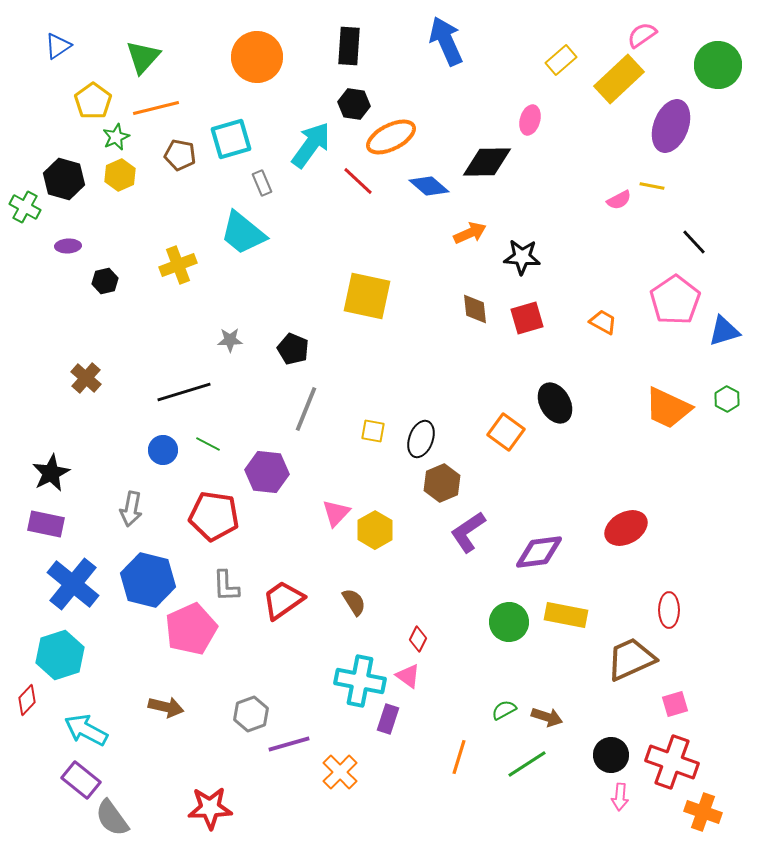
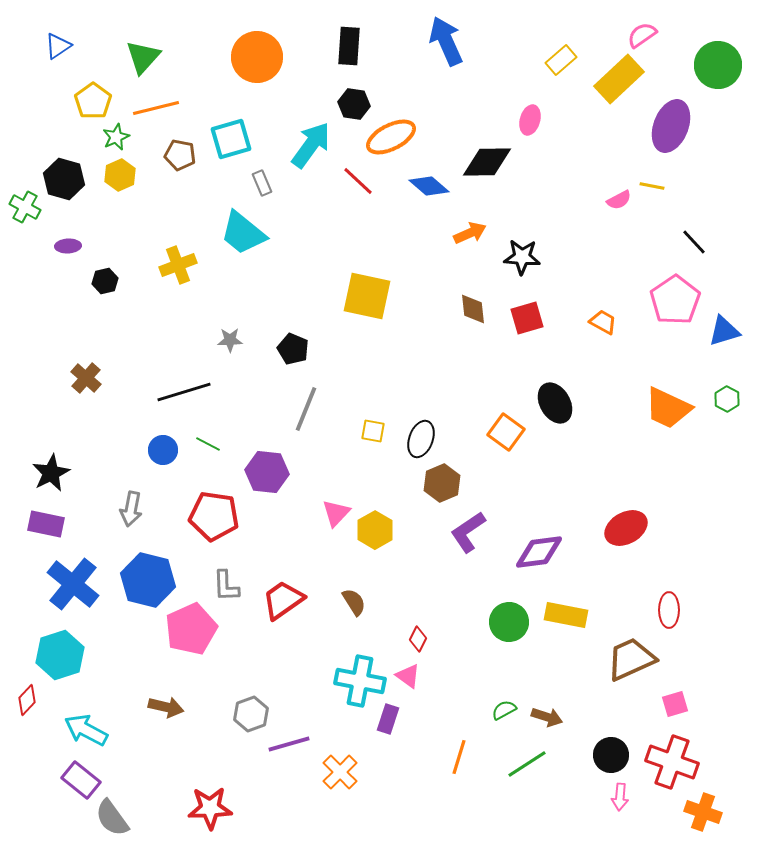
brown diamond at (475, 309): moved 2 px left
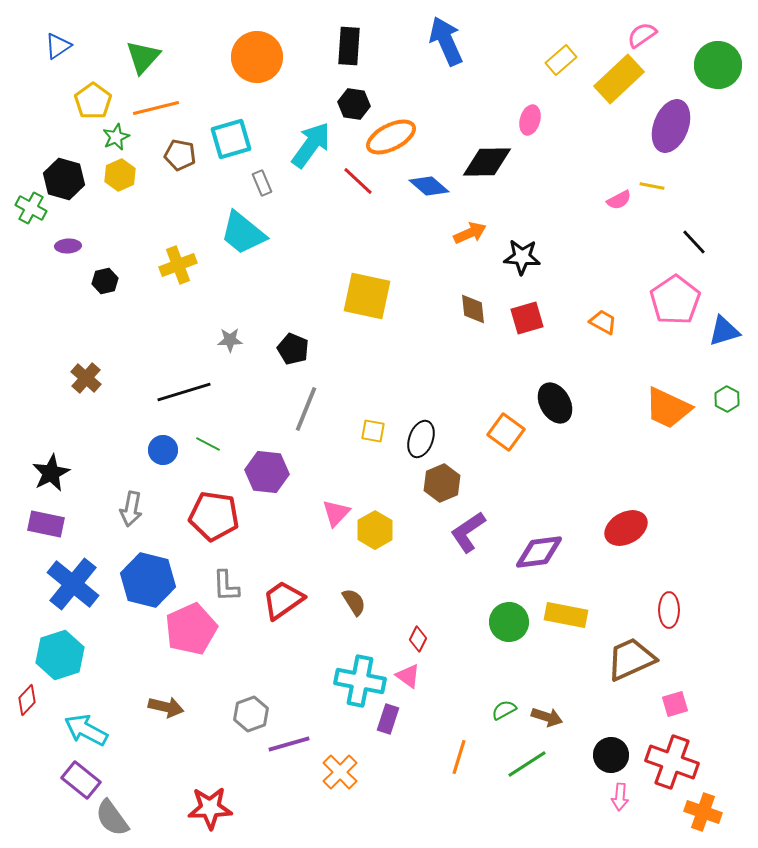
green cross at (25, 207): moved 6 px right, 1 px down
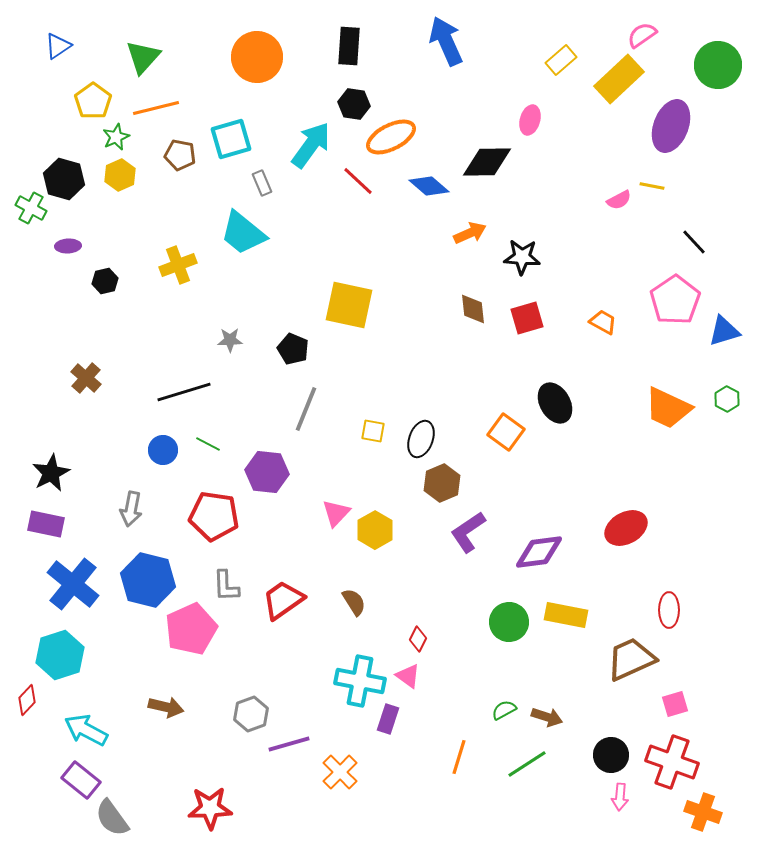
yellow square at (367, 296): moved 18 px left, 9 px down
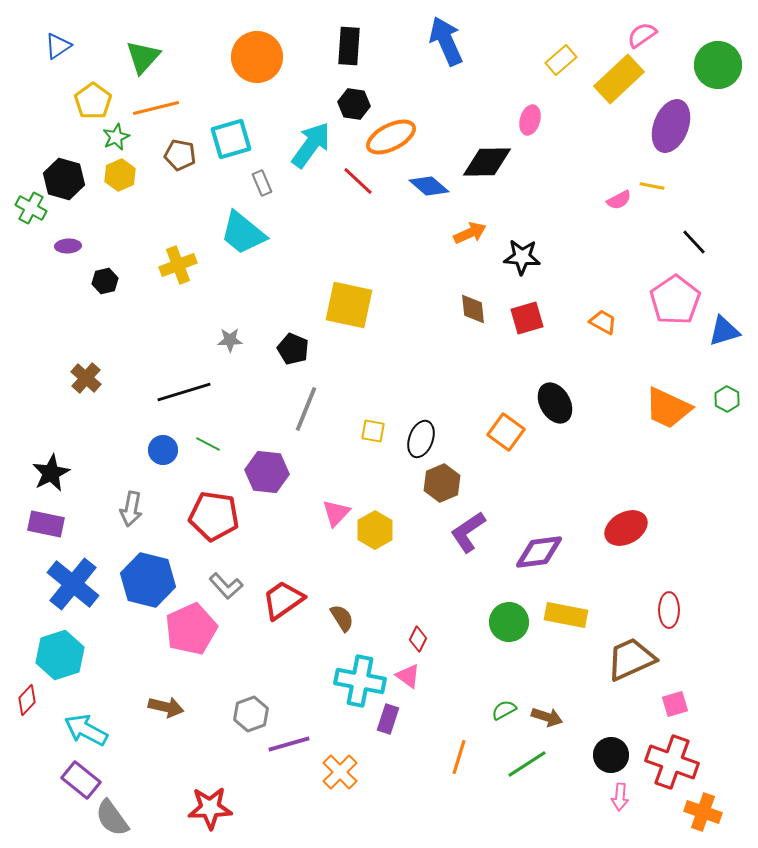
gray L-shape at (226, 586): rotated 40 degrees counterclockwise
brown semicircle at (354, 602): moved 12 px left, 16 px down
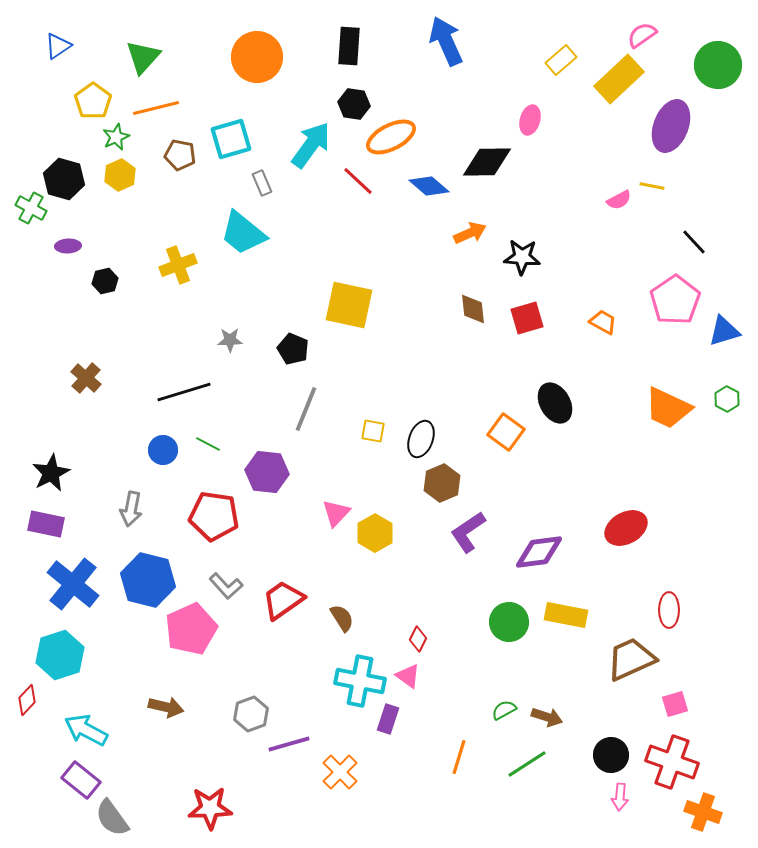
yellow hexagon at (375, 530): moved 3 px down
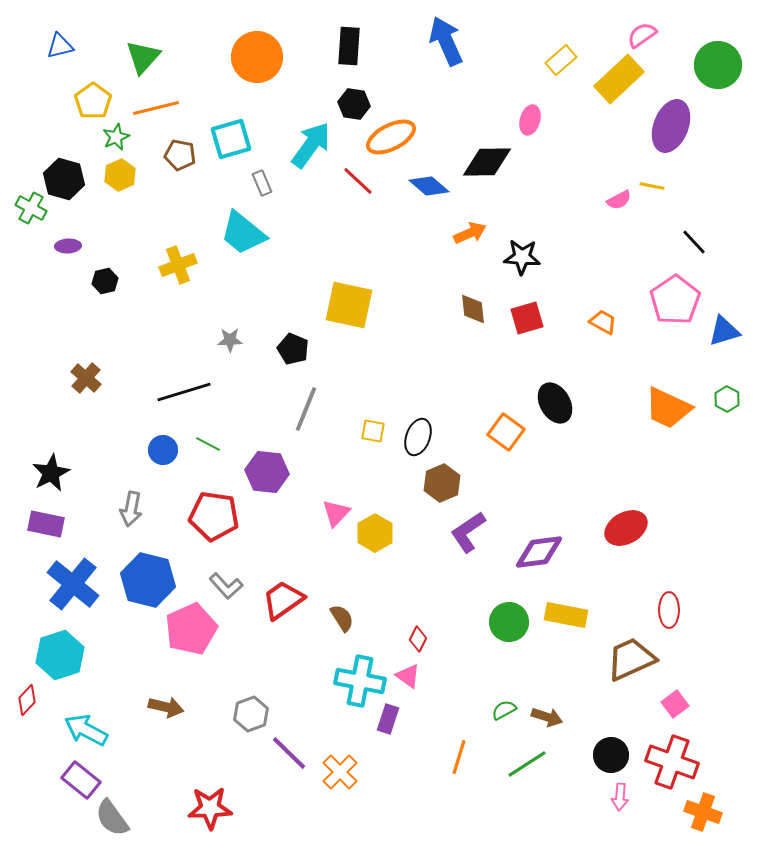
blue triangle at (58, 46): moved 2 px right; rotated 20 degrees clockwise
black ellipse at (421, 439): moved 3 px left, 2 px up
pink square at (675, 704): rotated 20 degrees counterclockwise
purple line at (289, 744): moved 9 px down; rotated 60 degrees clockwise
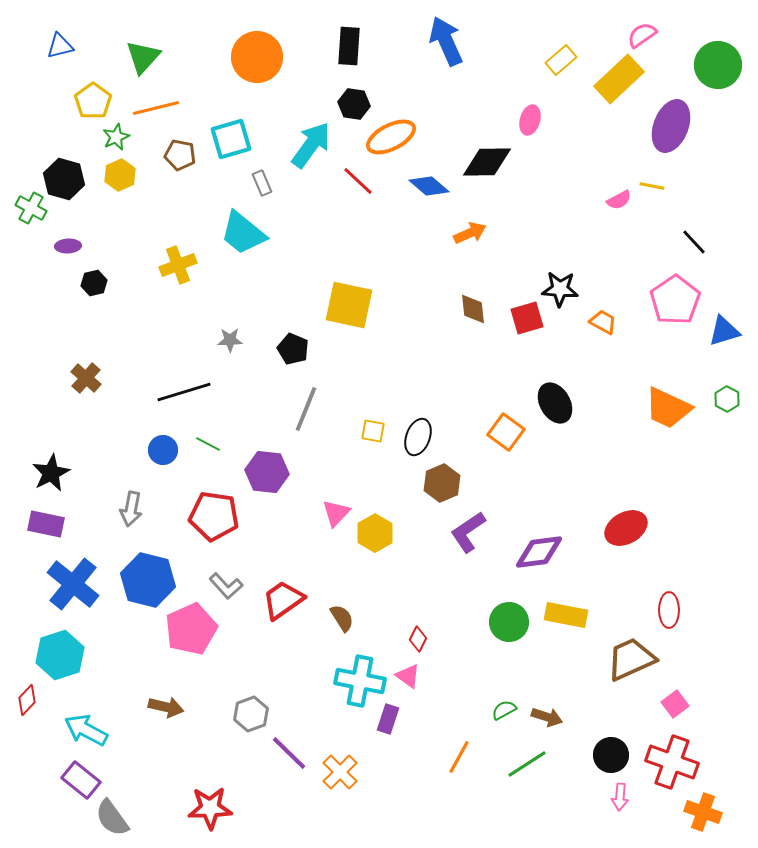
black star at (522, 257): moved 38 px right, 32 px down
black hexagon at (105, 281): moved 11 px left, 2 px down
orange line at (459, 757): rotated 12 degrees clockwise
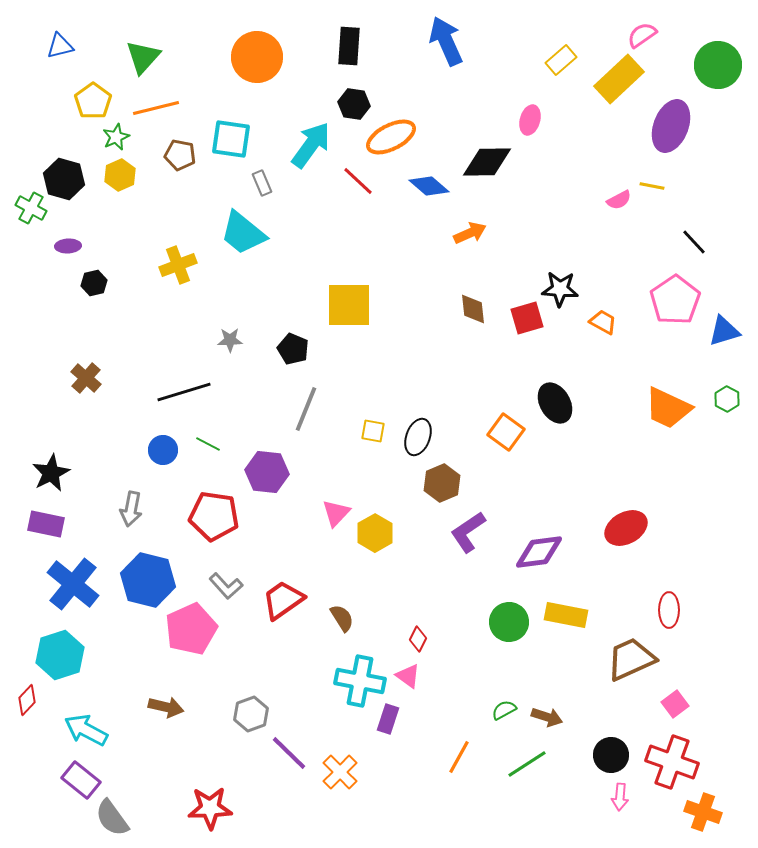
cyan square at (231, 139): rotated 24 degrees clockwise
yellow square at (349, 305): rotated 12 degrees counterclockwise
